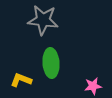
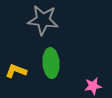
yellow L-shape: moved 5 px left, 9 px up
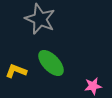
gray star: moved 3 px left, 1 px up; rotated 16 degrees clockwise
green ellipse: rotated 40 degrees counterclockwise
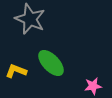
gray star: moved 10 px left
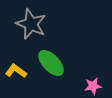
gray star: moved 1 px right, 5 px down
yellow L-shape: rotated 15 degrees clockwise
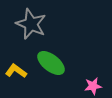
green ellipse: rotated 8 degrees counterclockwise
